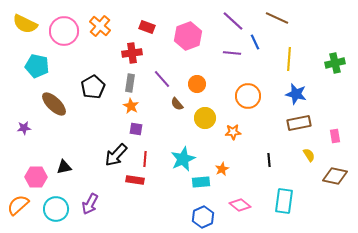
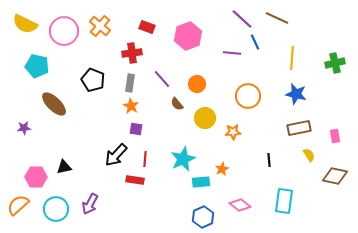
purple line at (233, 21): moved 9 px right, 2 px up
yellow line at (289, 59): moved 3 px right, 1 px up
black pentagon at (93, 87): moved 7 px up; rotated 20 degrees counterclockwise
brown rectangle at (299, 123): moved 5 px down
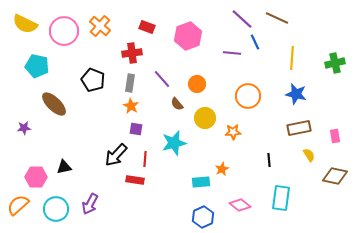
cyan star at (183, 159): moved 9 px left, 16 px up; rotated 10 degrees clockwise
cyan rectangle at (284, 201): moved 3 px left, 3 px up
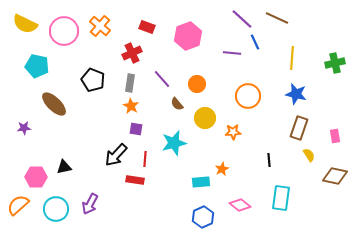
red cross at (132, 53): rotated 18 degrees counterclockwise
brown rectangle at (299, 128): rotated 60 degrees counterclockwise
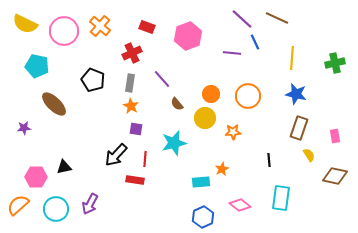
orange circle at (197, 84): moved 14 px right, 10 px down
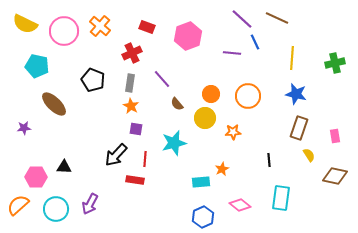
black triangle at (64, 167): rotated 14 degrees clockwise
